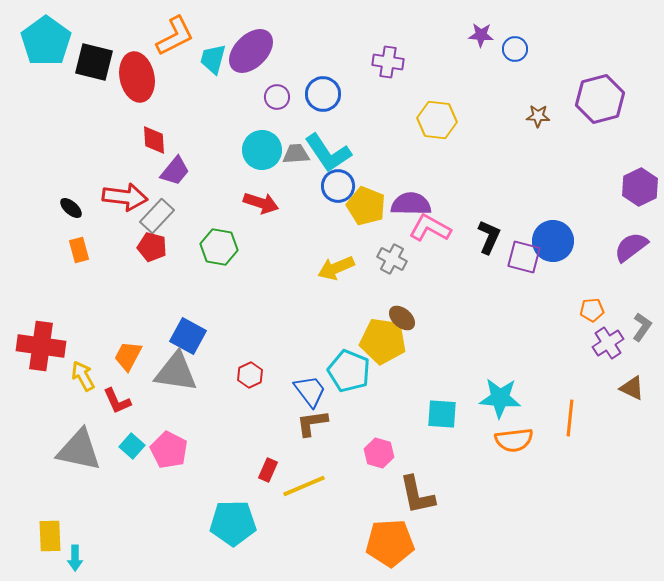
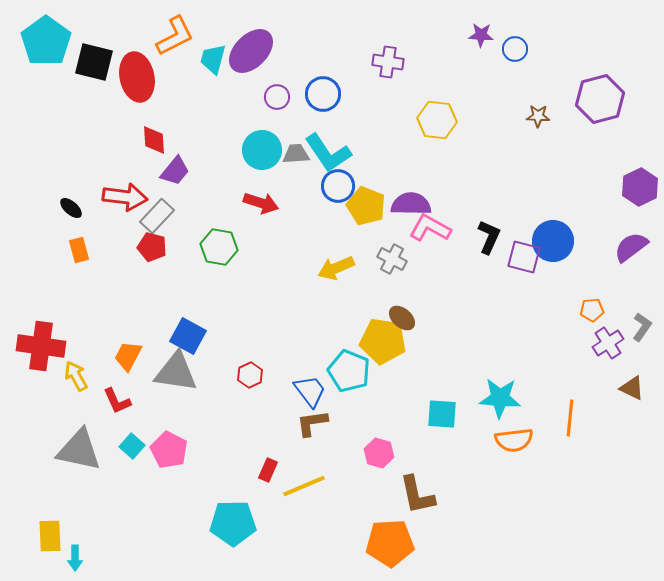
yellow arrow at (83, 376): moved 7 px left
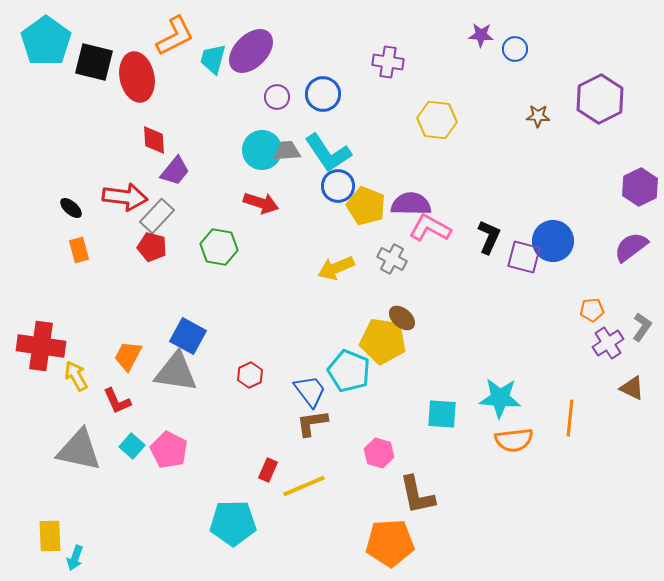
purple hexagon at (600, 99): rotated 12 degrees counterclockwise
gray trapezoid at (296, 154): moved 9 px left, 3 px up
cyan arrow at (75, 558): rotated 20 degrees clockwise
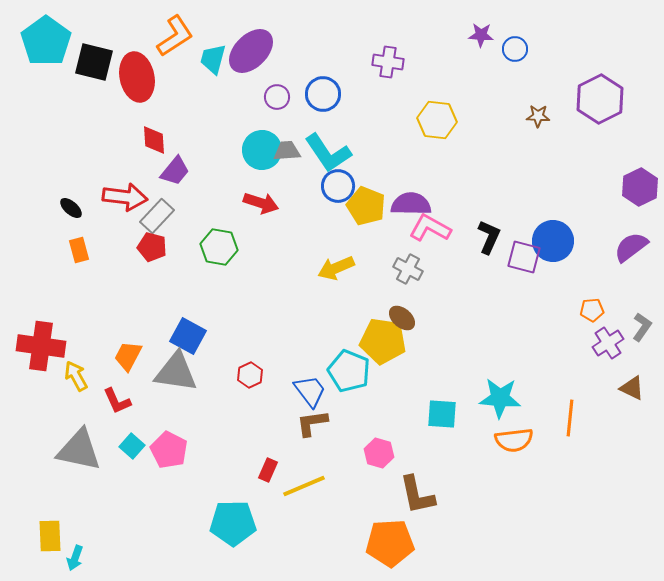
orange L-shape at (175, 36): rotated 6 degrees counterclockwise
gray cross at (392, 259): moved 16 px right, 10 px down
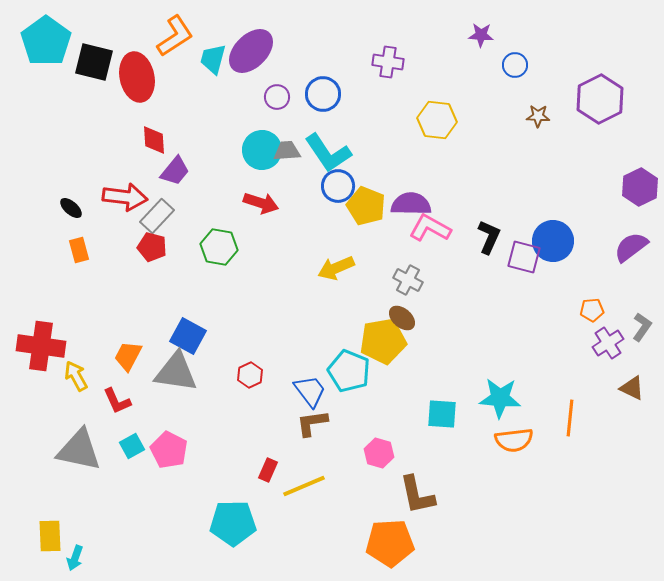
blue circle at (515, 49): moved 16 px down
gray cross at (408, 269): moved 11 px down
yellow pentagon at (383, 341): rotated 18 degrees counterclockwise
cyan square at (132, 446): rotated 20 degrees clockwise
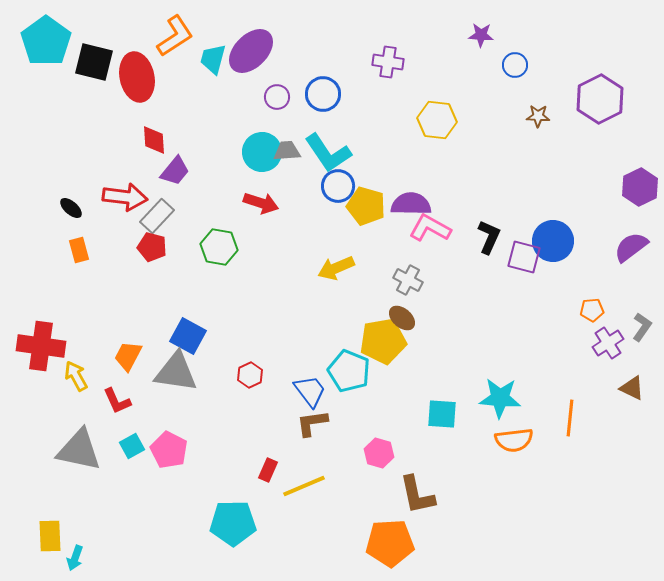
cyan circle at (262, 150): moved 2 px down
yellow pentagon at (366, 206): rotated 6 degrees counterclockwise
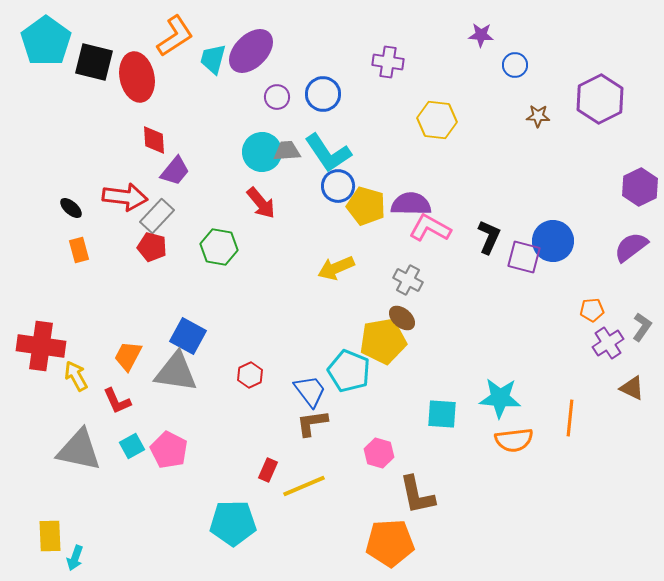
red arrow at (261, 203): rotated 32 degrees clockwise
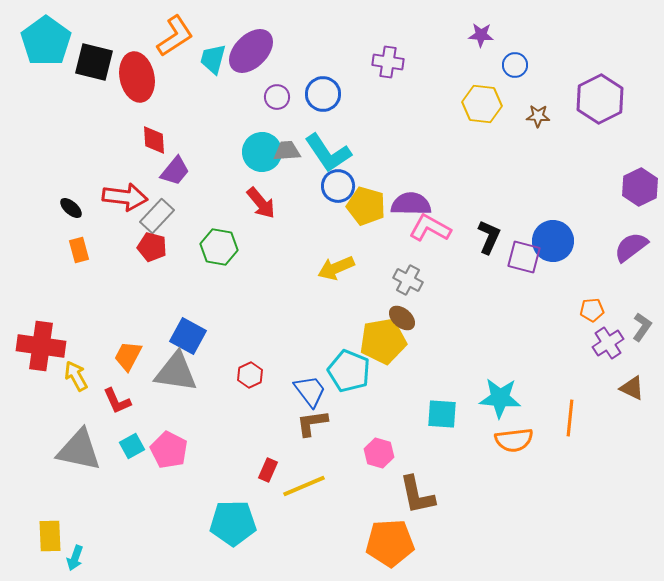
yellow hexagon at (437, 120): moved 45 px right, 16 px up
